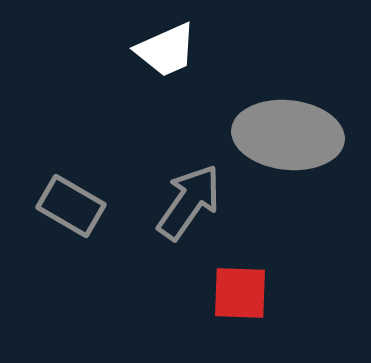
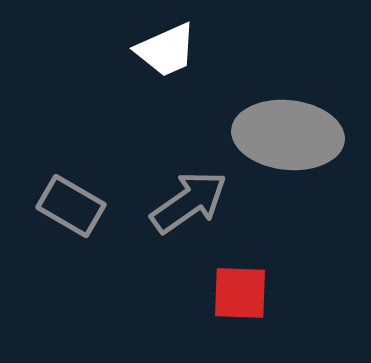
gray arrow: rotated 20 degrees clockwise
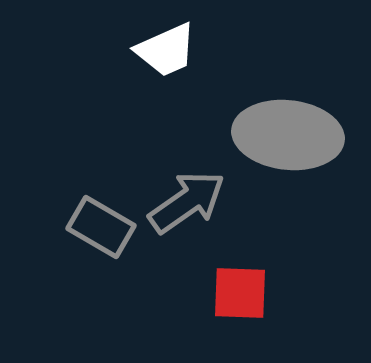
gray arrow: moved 2 px left
gray rectangle: moved 30 px right, 21 px down
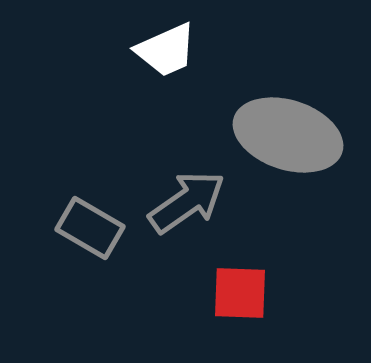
gray ellipse: rotated 12 degrees clockwise
gray rectangle: moved 11 px left, 1 px down
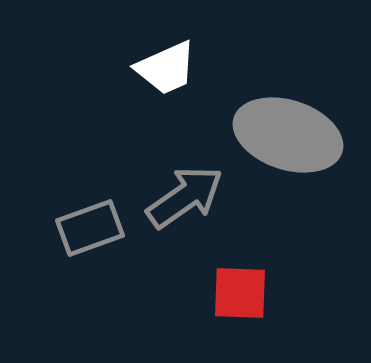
white trapezoid: moved 18 px down
gray arrow: moved 2 px left, 5 px up
gray rectangle: rotated 50 degrees counterclockwise
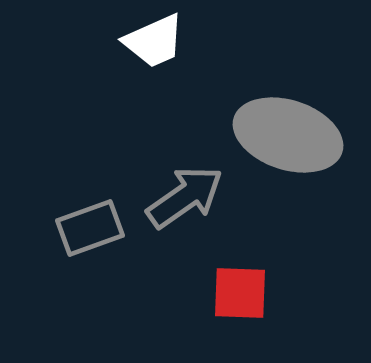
white trapezoid: moved 12 px left, 27 px up
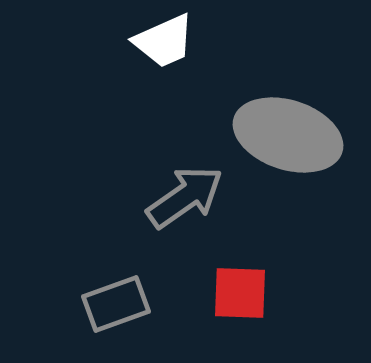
white trapezoid: moved 10 px right
gray rectangle: moved 26 px right, 76 px down
